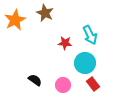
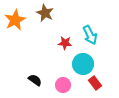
cyan circle: moved 2 px left, 1 px down
red rectangle: moved 2 px right, 1 px up
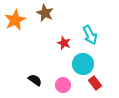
red star: moved 1 px left; rotated 16 degrees clockwise
